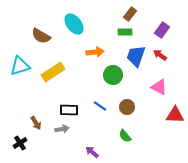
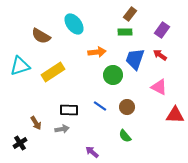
orange arrow: moved 2 px right
blue trapezoid: moved 1 px left, 3 px down
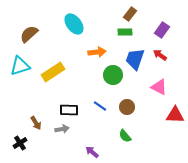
brown semicircle: moved 12 px left, 2 px up; rotated 108 degrees clockwise
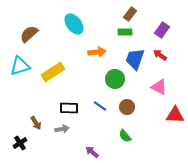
green circle: moved 2 px right, 4 px down
black rectangle: moved 2 px up
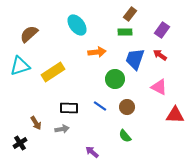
cyan ellipse: moved 3 px right, 1 px down
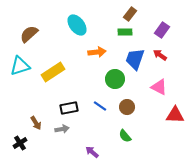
black rectangle: rotated 12 degrees counterclockwise
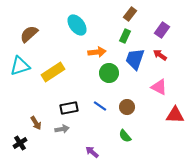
green rectangle: moved 4 px down; rotated 64 degrees counterclockwise
green circle: moved 6 px left, 6 px up
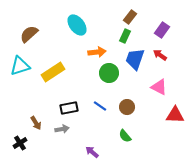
brown rectangle: moved 3 px down
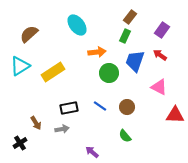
blue trapezoid: moved 2 px down
cyan triangle: rotated 15 degrees counterclockwise
